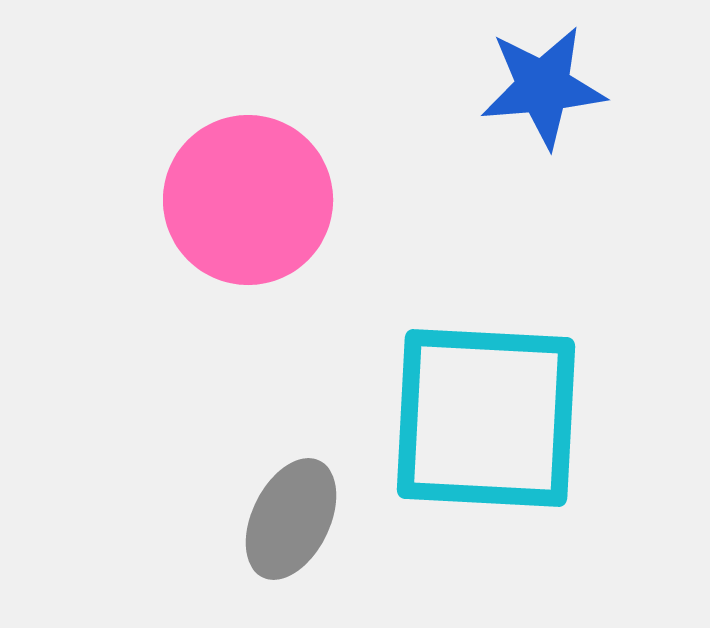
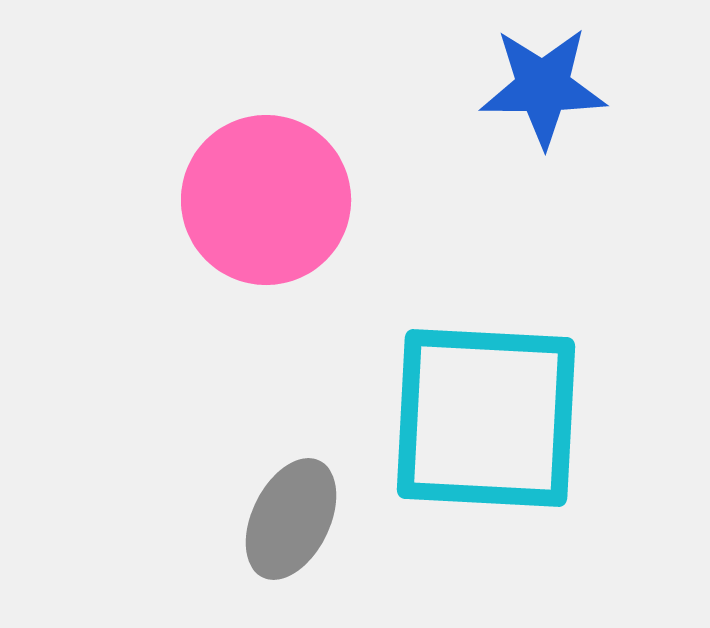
blue star: rotated 5 degrees clockwise
pink circle: moved 18 px right
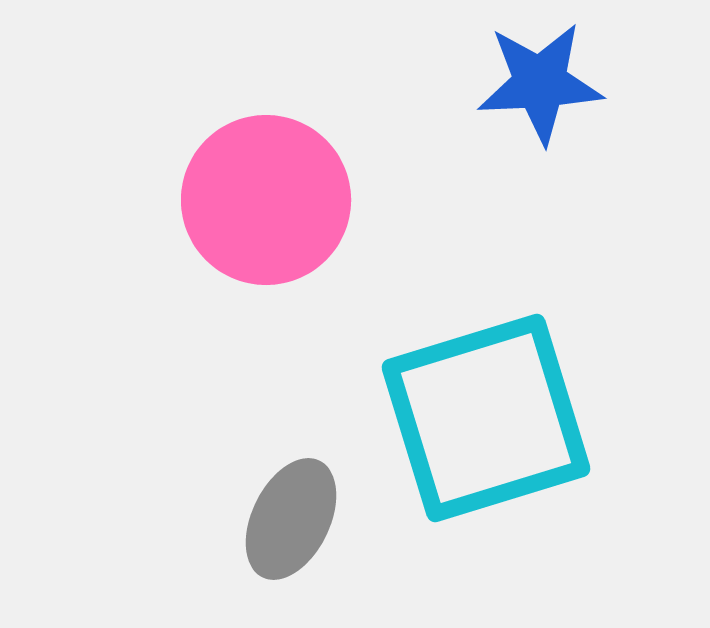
blue star: moved 3 px left, 4 px up; rotated 3 degrees counterclockwise
cyan square: rotated 20 degrees counterclockwise
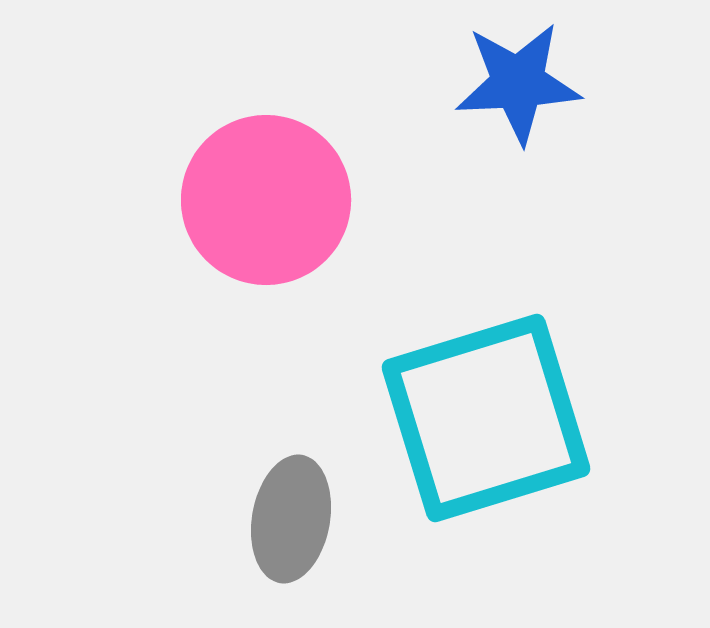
blue star: moved 22 px left
gray ellipse: rotated 16 degrees counterclockwise
